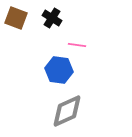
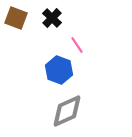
black cross: rotated 12 degrees clockwise
pink line: rotated 48 degrees clockwise
blue hexagon: rotated 12 degrees clockwise
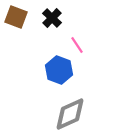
brown square: moved 1 px up
gray diamond: moved 3 px right, 3 px down
